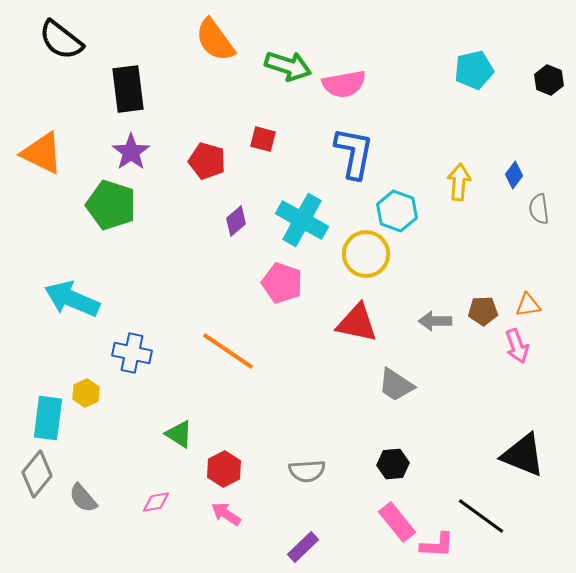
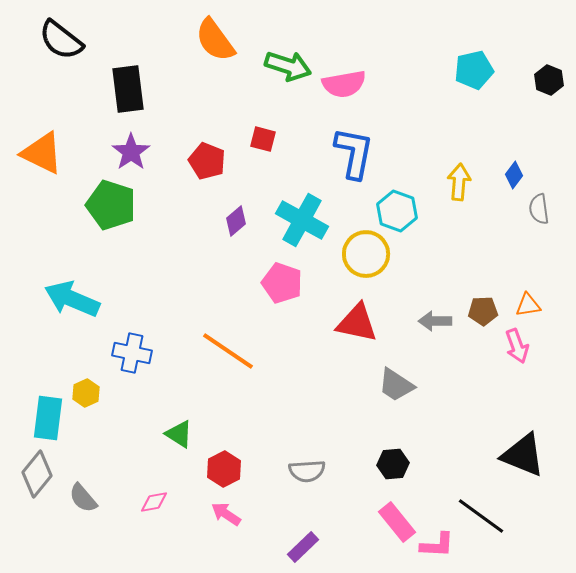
red pentagon at (207, 161): rotated 6 degrees clockwise
pink diamond at (156, 502): moved 2 px left
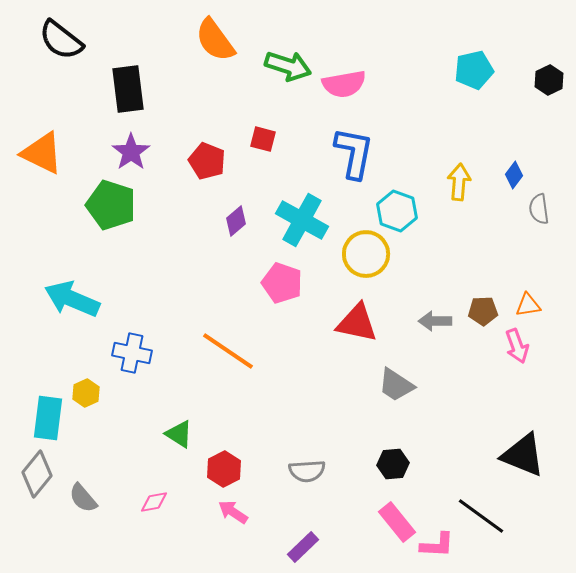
black hexagon at (549, 80): rotated 12 degrees clockwise
pink arrow at (226, 514): moved 7 px right, 2 px up
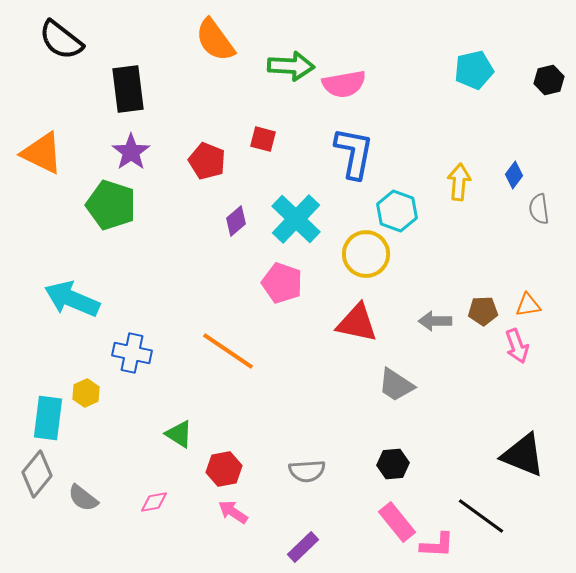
green arrow at (288, 66): moved 3 px right; rotated 15 degrees counterclockwise
black hexagon at (549, 80): rotated 12 degrees clockwise
cyan cross at (302, 220): moved 6 px left, 1 px up; rotated 15 degrees clockwise
red hexagon at (224, 469): rotated 16 degrees clockwise
gray semicircle at (83, 498): rotated 12 degrees counterclockwise
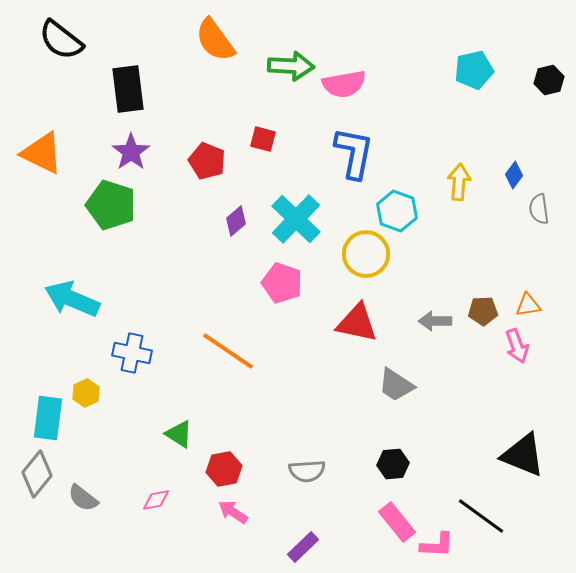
pink diamond at (154, 502): moved 2 px right, 2 px up
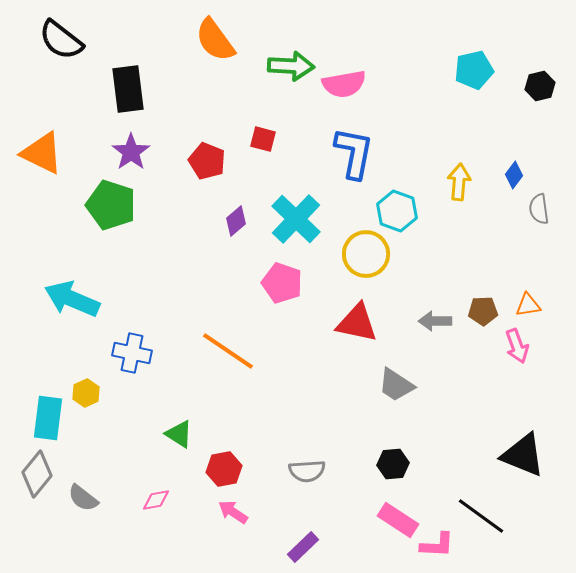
black hexagon at (549, 80): moved 9 px left, 6 px down
pink rectangle at (397, 522): moved 1 px right, 2 px up; rotated 18 degrees counterclockwise
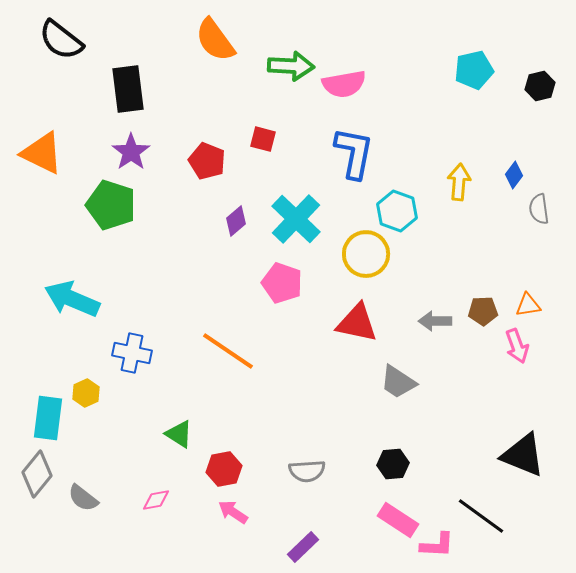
gray trapezoid at (396, 385): moved 2 px right, 3 px up
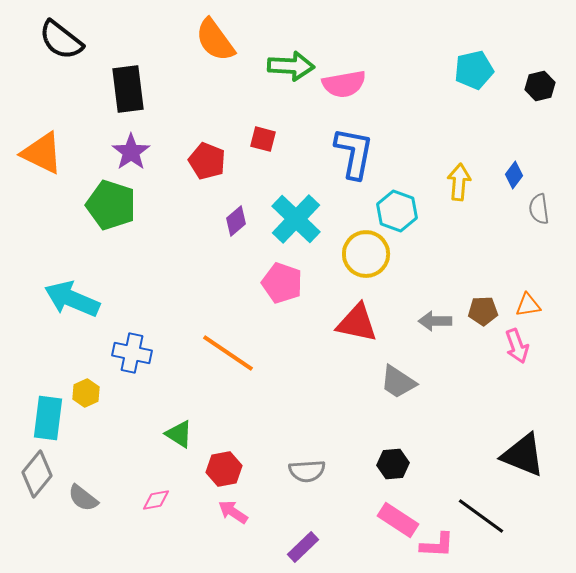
orange line at (228, 351): moved 2 px down
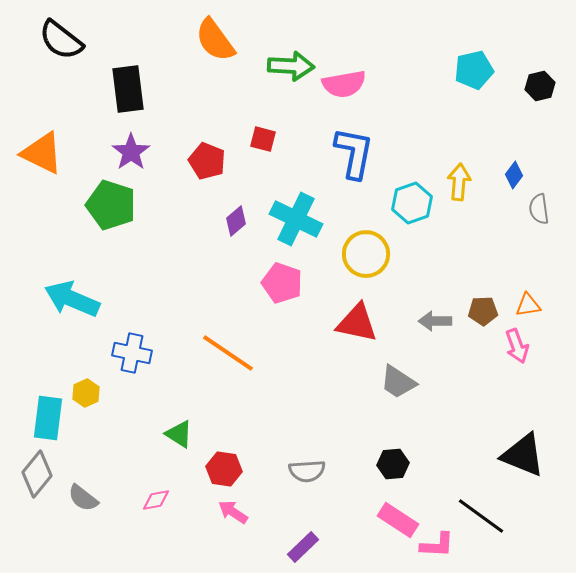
cyan hexagon at (397, 211): moved 15 px right, 8 px up; rotated 21 degrees clockwise
cyan cross at (296, 219): rotated 18 degrees counterclockwise
red hexagon at (224, 469): rotated 20 degrees clockwise
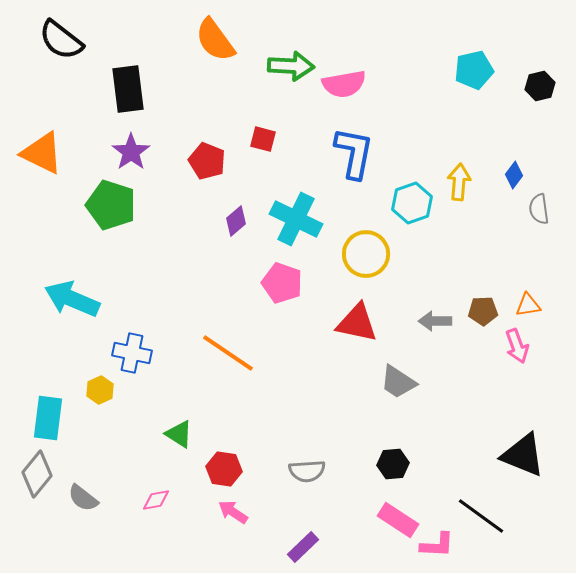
yellow hexagon at (86, 393): moved 14 px right, 3 px up
